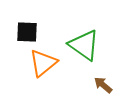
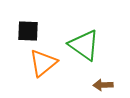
black square: moved 1 px right, 1 px up
brown arrow: rotated 42 degrees counterclockwise
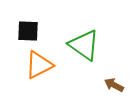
orange triangle: moved 4 px left, 2 px down; rotated 12 degrees clockwise
brown arrow: moved 11 px right; rotated 30 degrees clockwise
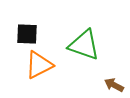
black square: moved 1 px left, 3 px down
green triangle: rotated 16 degrees counterclockwise
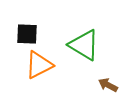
green triangle: rotated 12 degrees clockwise
brown arrow: moved 6 px left
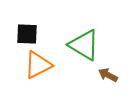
orange triangle: moved 1 px left
brown arrow: moved 10 px up
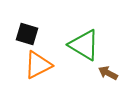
black square: rotated 15 degrees clockwise
brown arrow: moved 2 px up
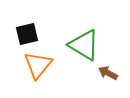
black square: rotated 30 degrees counterclockwise
orange triangle: rotated 24 degrees counterclockwise
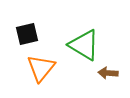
orange triangle: moved 3 px right, 3 px down
brown arrow: rotated 24 degrees counterclockwise
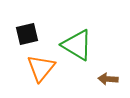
green triangle: moved 7 px left
brown arrow: moved 6 px down
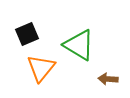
black square: rotated 10 degrees counterclockwise
green triangle: moved 2 px right
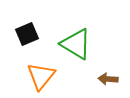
green triangle: moved 3 px left, 1 px up
orange triangle: moved 8 px down
